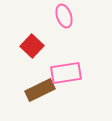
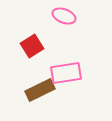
pink ellipse: rotated 50 degrees counterclockwise
red square: rotated 15 degrees clockwise
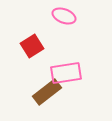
brown rectangle: moved 7 px right, 2 px down; rotated 12 degrees counterclockwise
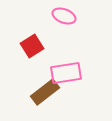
brown rectangle: moved 2 px left
